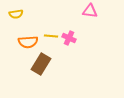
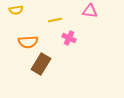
yellow semicircle: moved 4 px up
yellow line: moved 4 px right, 16 px up; rotated 16 degrees counterclockwise
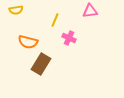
pink triangle: rotated 14 degrees counterclockwise
yellow line: rotated 56 degrees counterclockwise
orange semicircle: rotated 18 degrees clockwise
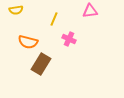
yellow line: moved 1 px left, 1 px up
pink cross: moved 1 px down
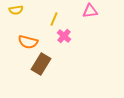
pink cross: moved 5 px left, 3 px up; rotated 16 degrees clockwise
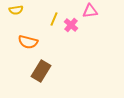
pink cross: moved 7 px right, 11 px up
brown rectangle: moved 7 px down
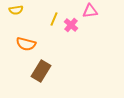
orange semicircle: moved 2 px left, 2 px down
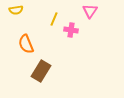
pink triangle: rotated 49 degrees counterclockwise
pink cross: moved 5 px down; rotated 32 degrees counterclockwise
orange semicircle: rotated 54 degrees clockwise
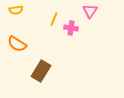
pink cross: moved 2 px up
orange semicircle: moved 9 px left; rotated 36 degrees counterclockwise
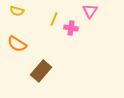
yellow semicircle: moved 1 px right, 1 px down; rotated 24 degrees clockwise
brown rectangle: rotated 10 degrees clockwise
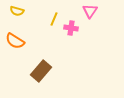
orange semicircle: moved 2 px left, 3 px up
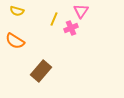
pink triangle: moved 9 px left
pink cross: rotated 32 degrees counterclockwise
